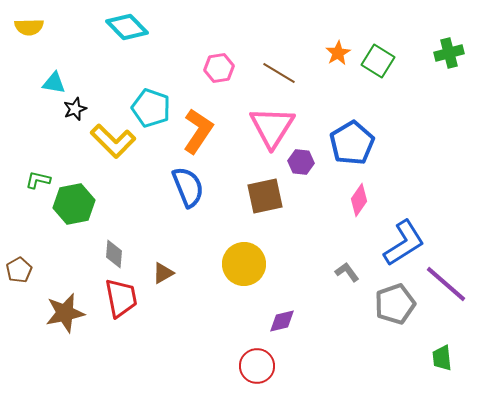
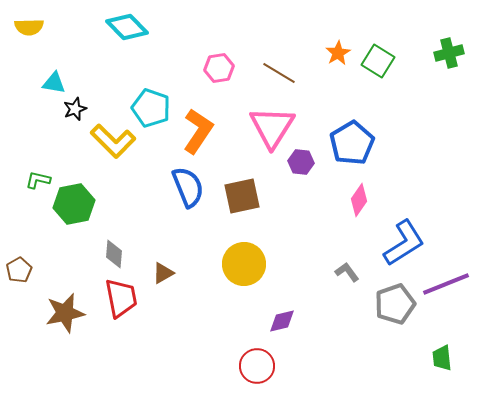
brown square: moved 23 px left
purple line: rotated 63 degrees counterclockwise
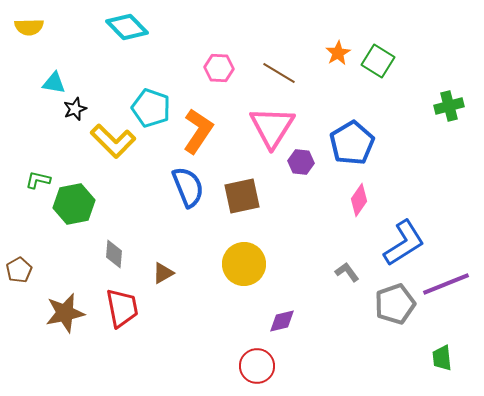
green cross: moved 53 px down
pink hexagon: rotated 12 degrees clockwise
red trapezoid: moved 1 px right, 10 px down
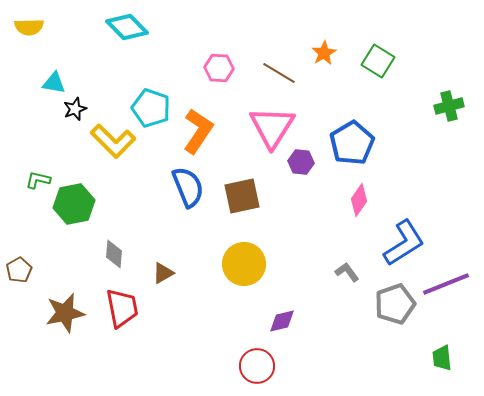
orange star: moved 14 px left
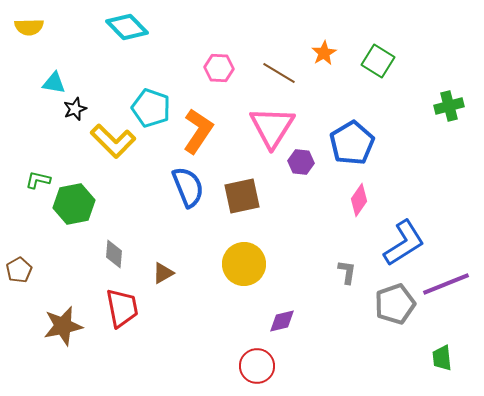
gray L-shape: rotated 45 degrees clockwise
brown star: moved 2 px left, 13 px down
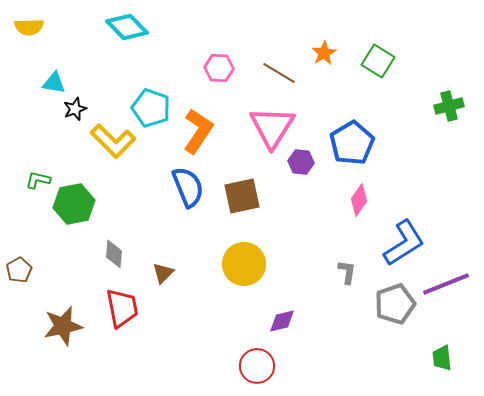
brown triangle: rotated 15 degrees counterclockwise
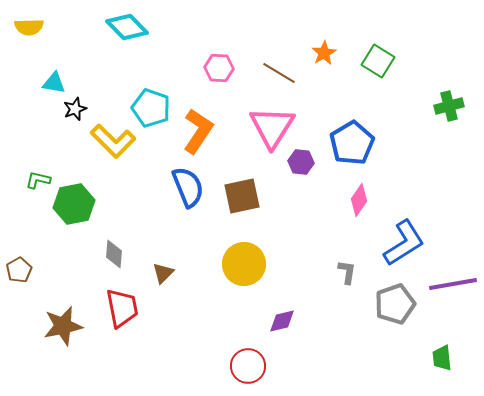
purple line: moved 7 px right; rotated 12 degrees clockwise
red circle: moved 9 px left
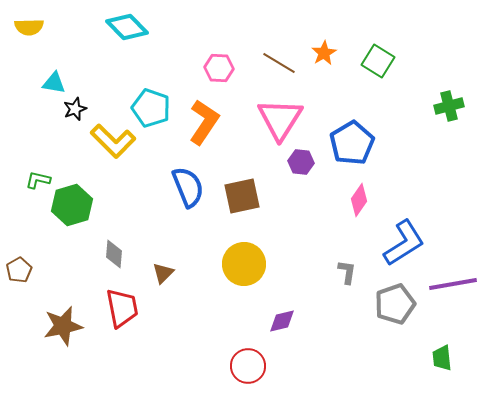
brown line: moved 10 px up
pink triangle: moved 8 px right, 8 px up
orange L-shape: moved 6 px right, 9 px up
green hexagon: moved 2 px left, 1 px down; rotated 6 degrees counterclockwise
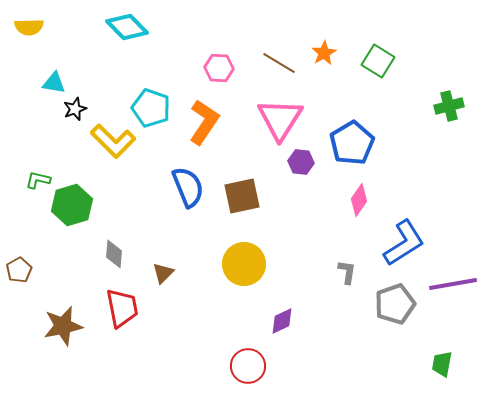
purple diamond: rotated 12 degrees counterclockwise
green trapezoid: moved 6 px down; rotated 16 degrees clockwise
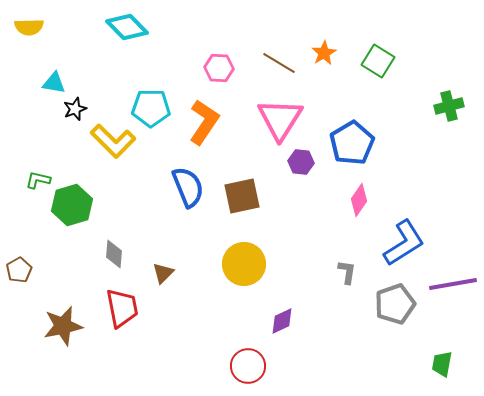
cyan pentagon: rotated 18 degrees counterclockwise
